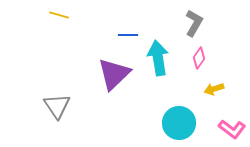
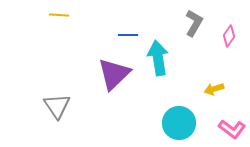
yellow line: rotated 12 degrees counterclockwise
pink diamond: moved 30 px right, 22 px up
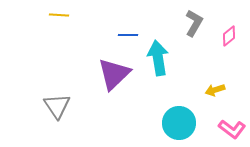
pink diamond: rotated 15 degrees clockwise
yellow arrow: moved 1 px right, 1 px down
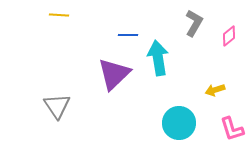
pink L-shape: rotated 36 degrees clockwise
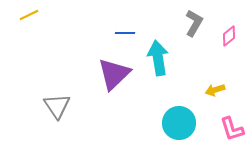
yellow line: moved 30 px left; rotated 30 degrees counterclockwise
blue line: moved 3 px left, 2 px up
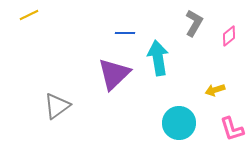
gray triangle: rotated 28 degrees clockwise
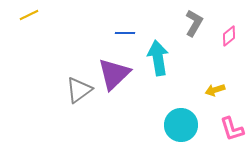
gray triangle: moved 22 px right, 16 px up
cyan circle: moved 2 px right, 2 px down
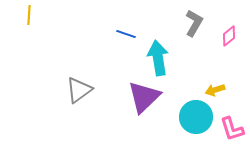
yellow line: rotated 60 degrees counterclockwise
blue line: moved 1 px right, 1 px down; rotated 18 degrees clockwise
purple triangle: moved 30 px right, 23 px down
cyan circle: moved 15 px right, 8 px up
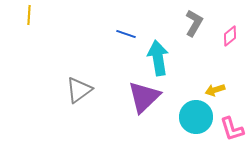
pink diamond: moved 1 px right
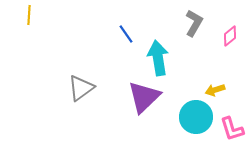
blue line: rotated 36 degrees clockwise
gray triangle: moved 2 px right, 2 px up
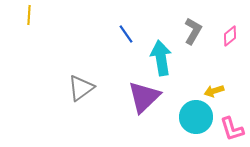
gray L-shape: moved 1 px left, 8 px down
cyan arrow: moved 3 px right
yellow arrow: moved 1 px left, 1 px down
